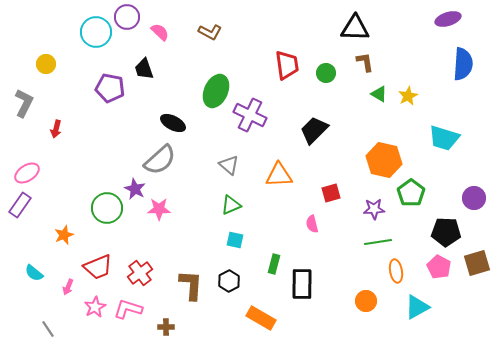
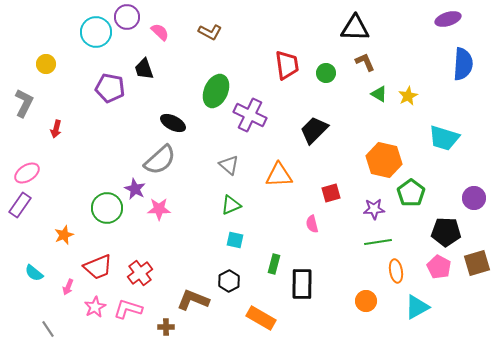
brown L-shape at (365, 62): rotated 15 degrees counterclockwise
brown L-shape at (191, 285): moved 2 px right, 15 px down; rotated 72 degrees counterclockwise
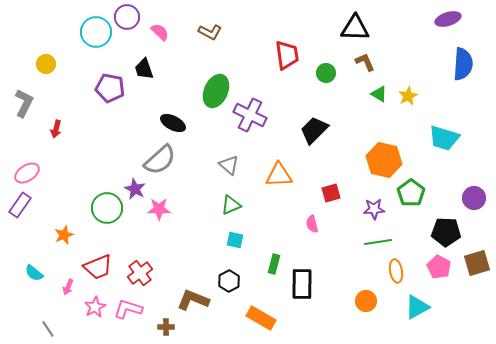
red trapezoid at (287, 65): moved 10 px up
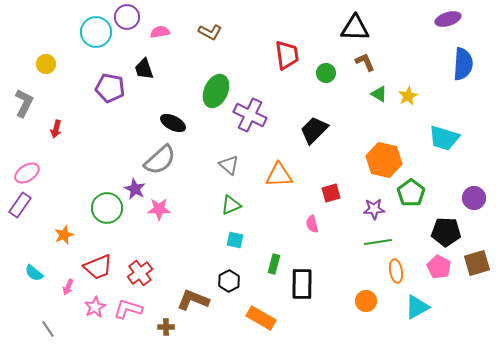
pink semicircle at (160, 32): rotated 54 degrees counterclockwise
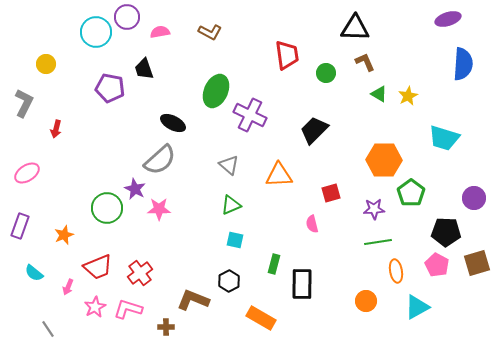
orange hexagon at (384, 160): rotated 12 degrees counterclockwise
purple rectangle at (20, 205): moved 21 px down; rotated 15 degrees counterclockwise
pink pentagon at (439, 267): moved 2 px left, 2 px up
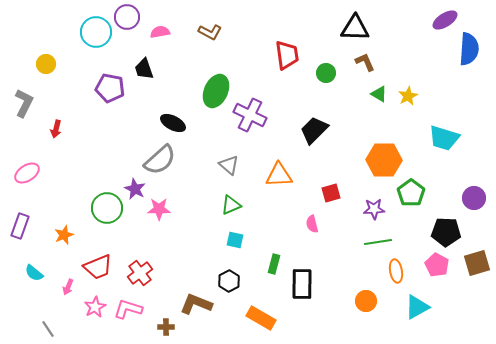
purple ellipse at (448, 19): moved 3 px left, 1 px down; rotated 15 degrees counterclockwise
blue semicircle at (463, 64): moved 6 px right, 15 px up
brown L-shape at (193, 300): moved 3 px right, 4 px down
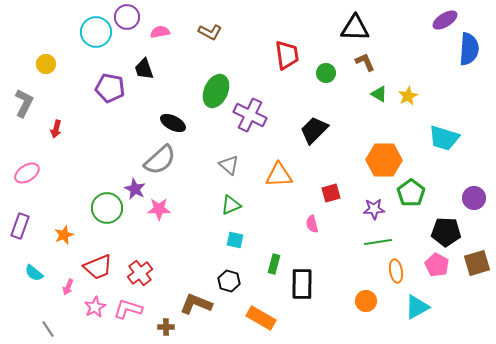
black hexagon at (229, 281): rotated 15 degrees counterclockwise
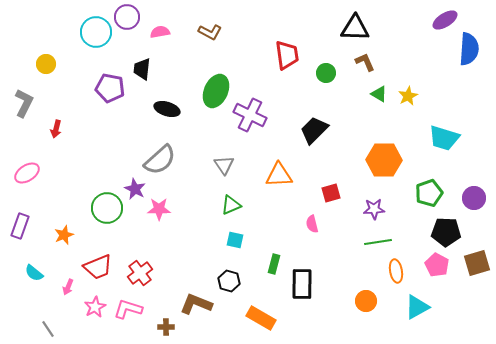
black trapezoid at (144, 69): moved 2 px left; rotated 25 degrees clockwise
black ellipse at (173, 123): moved 6 px left, 14 px up; rotated 10 degrees counterclockwise
gray triangle at (229, 165): moved 5 px left; rotated 15 degrees clockwise
green pentagon at (411, 193): moved 18 px right; rotated 16 degrees clockwise
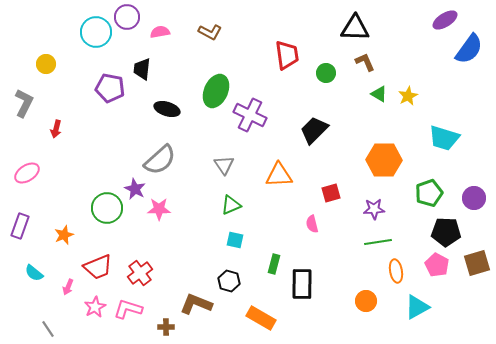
blue semicircle at (469, 49): rotated 32 degrees clockwise
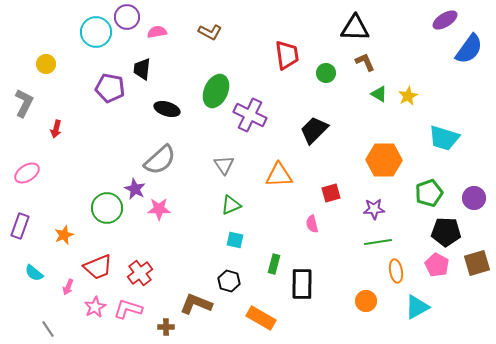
pink semicircle at (160, 32): moved 3 px left
